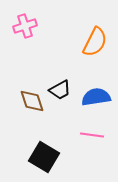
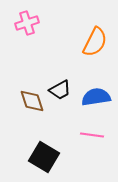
pink cross: moved 2 px right, 3 px up
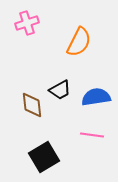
orange semicircle: moved 16 px left
brown diamond: moved 4 px down; rotated 12 degrees clockwise
black square: rotated 28 degrees clockwise
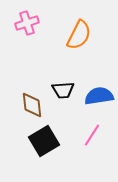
orange semicircle: moved 7 px up
black trapezoid: moved 3 px right; rotated 25 degrees clockwise
blue semicircle: moved 3 px right, 1 px up
pink line: rotated 65 degrees counterclockwise
black square: moved 16 px up
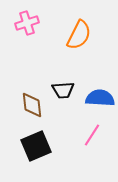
blue semicircle: moved 1 px right, 2 px down; rotated 12 degrees clockwise
black square: moved 8 px left, 5 px down; rotated 8 degrees clockwise
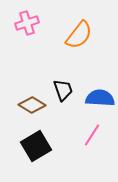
orange semicircle: rotated 12 degrees clockwise
black trapezoid: rotated 105 degrees counterclockwise
brown diamond: rotated 52 degrees counterclockwise
black square: rotated 8 degrees counterclockwise
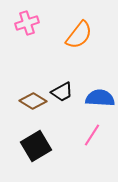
black trapezoid: moved 1 px left, 2 px down; rotated 80 degrees clockwise
brown diamond: moved 1 px right, 4 px up
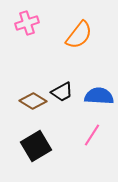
blue semicircle: moved 1 px left, 2 px up
